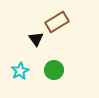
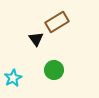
cyan star: moved 7 px left, 7 px down
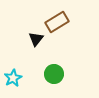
black triangle: rotated 14 degrees clockwise
green circle: moved 4 px down
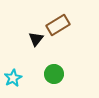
brown rectangle: moved 1 px right, 3 px down
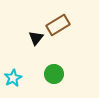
black triangle: moved 1 px up
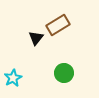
green circle: moved 10 px right, 1 px up
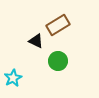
black triangle: moved 3 px down; rotated 42 degrees counterclockwise
green circle: moved 6 px left, 12 px up
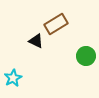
brown rectangle: moved 2 px left, 1 px up
green circle: moved 28 px right, 5 px up
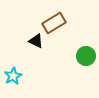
brown rectangle: moved 2 px left, 1 px up
cyan star: moved 2 px up
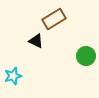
brown rectangle: moved 4 px up
cyan star: rotated 12 degrees clockwise
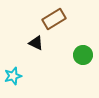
black triangle: moved 2 px down
green circle: moved 3 px left, 1 px up
